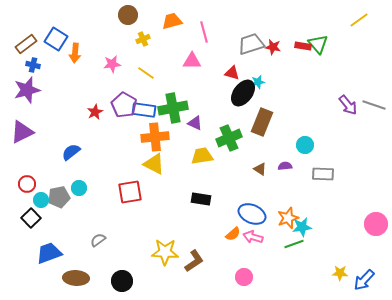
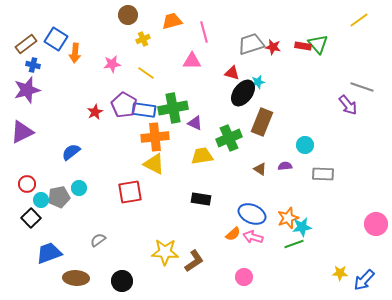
gray line at (374, 105): moved 12 px left, 18 px up
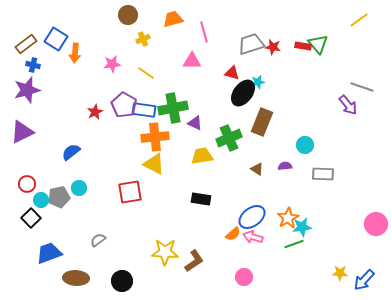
orange trapezoid at (172, 21): moved 1 px right, 2 px up
brown triangle at (260, 169): moved 3 px left
blue ellipse at (252, 214): moved 3 px down; rotated 60 degrees counterclockwise
orange star at (288, 218): rotated 10 degrees counterclockwise
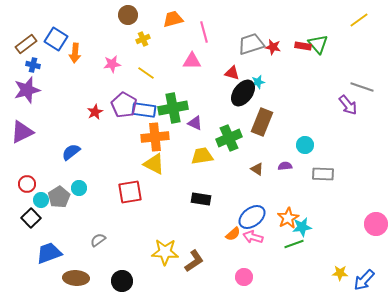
gray pentagon at (59, 197): rotated 20 degrees counterclockwise
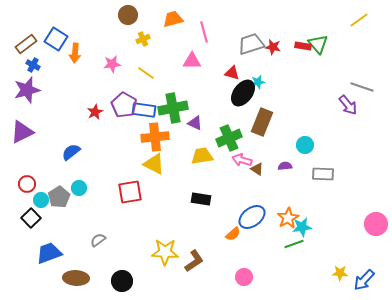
blue cross at (33, 65): rotated 16 degrees clockwise
pink arrow at (253, 237): moved 11 px left, 77 px up
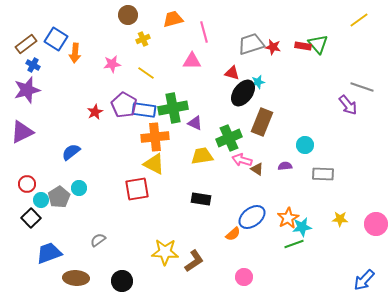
red square at (130, 192): moved 7 px right, 3 px up
yellow star at (340, 273): moved 54 px up
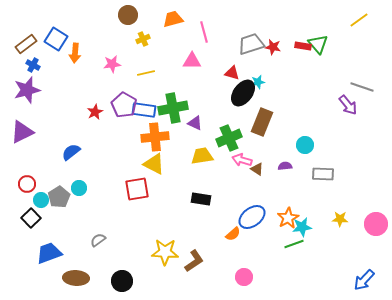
yellow line at (146, 73): rotated 48 degrees counterclockwise
